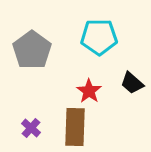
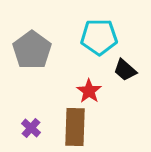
black trapezoid: moved 7 px left, 13 px up
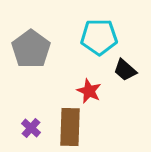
gray pentagon: moved 1 px left, 1 px up
red star: rotated 10 degrees counterclockwise
brown rectangle: moved 5 px left
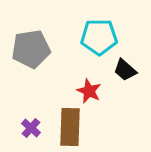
gray pentagon: rotated 27 degrees clockwise
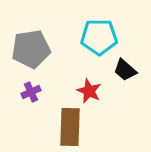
purple cross: moved 36 px up; rotated 24 degrees clockwise
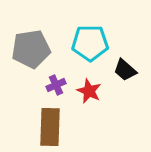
cyan pentagon: moved 9 px left, 6 px down
purple cross: moved 25 px right, 7 px up
brown rectangle: moved 20 px left
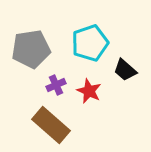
cyan pentagon: rotated 18 degrees counterclockwise
brown rectangle: moved 1 px right, 2 px up; rotated 51 degrees counterclockwise
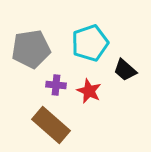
purple cross: rotated 30 degrees clockwise
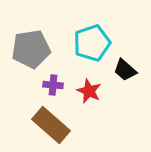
cyan pentagon: moved 2 px right
purple cross: moved 3 px left
